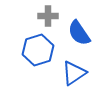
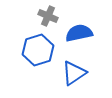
gray cross: rotated 24 degrees clockwise
blue semicircle: rotated 112 degrees clockwise
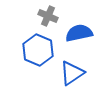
blue hexagon: rotated 20 degrees counterclockwise
blue triangle: moved 2 px left
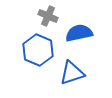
blue triangle: rotated 16 degrees clockwise
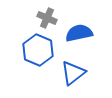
gray cross: moved 1 px left, 2 px down
blue triangle: moved 1 px right; rotated 20 degrees counterclockwise
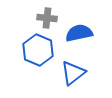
gray cross: rotated 18 degrees counterclockwise
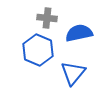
blue triangle: rotated 12 degrees counterclockwise
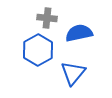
blue hexagon: rotated 8 degrees clockwise
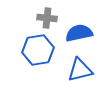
blue hexagon: rotated 20 degrees clockwise
blue triangle: moved 7 px right, 3 px up; rotated 36 degrees clockwise
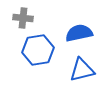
gray cross: moved 24 px left
blue triangle: moved 2 px right
